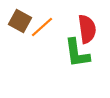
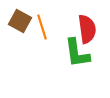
orange line: rotated 65 degrees counterclockwise
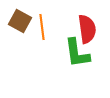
orange line: rotated 10 degrees clockwise
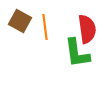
orange line: moved 3 px right
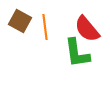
red semicircle: rotated 148 degrees clockwise
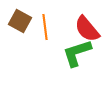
green L-shape: rotated 80 degrees clockwise
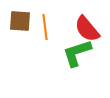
brown square: rotated 25 degrees counterclockwise
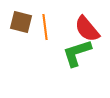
brown square: moved 1 px right, 1 px down; rotated 10 degrees clockwise
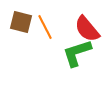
orange line: rotated 20 degrees counterclockwise
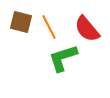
orange line: moved 4 px right
green L-shape: moved 14 px left, 5 px down
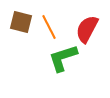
red semicircle: rotated 68 degrees clockwise
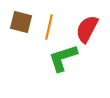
orange line: rotated 40 degrees clockwise
